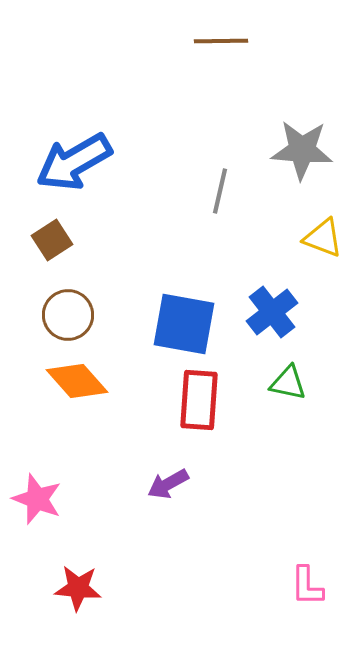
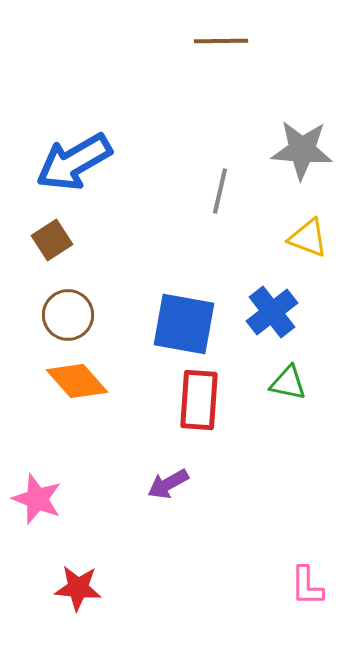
yellow triangle: moved 15 px left
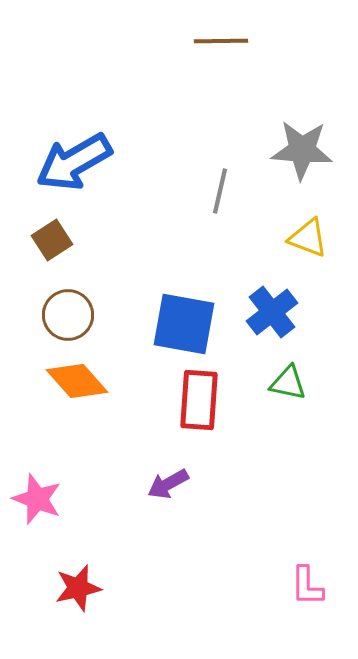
red star: rotated 18 degrees counterclockwise
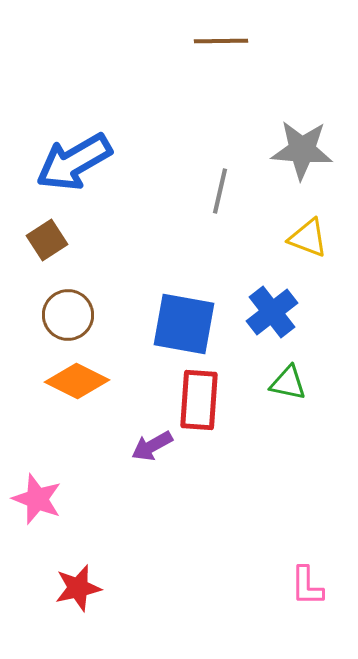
brown square: moved 5 px left
orange diamond: rotated 22 degrees counterclockwise
purple arrow: moved 16 px left, 38 px up
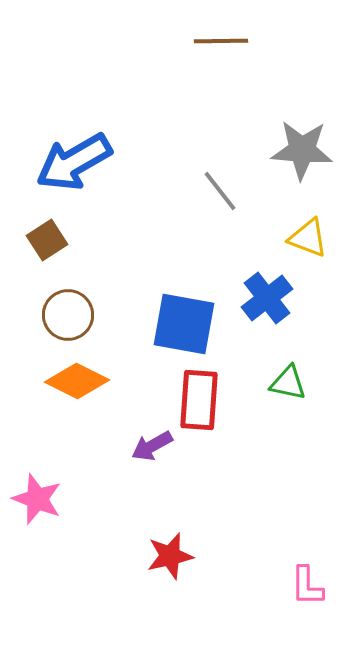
gray line: rotated 51 degrees counterclockwise
blue cross: moved 5 px left, 14 px up
red star: moved 92 px right, 32 px up
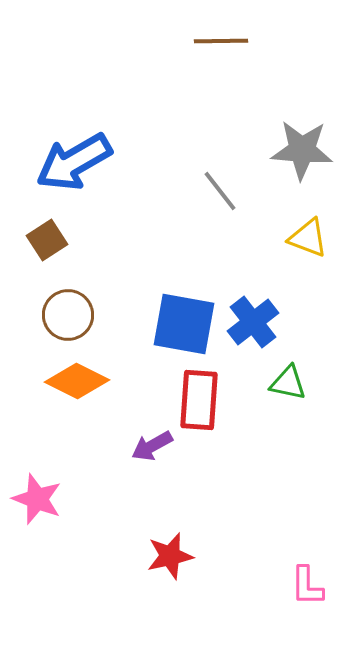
blue cross: moved 14 px left, 24 px down
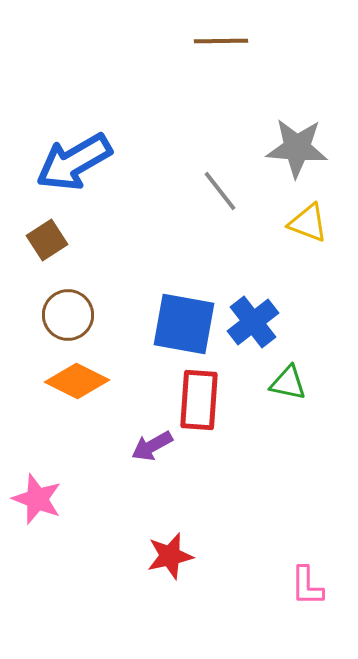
gray star: moved 5 px left, 2 px up
yellow triangle: moved 15 px up
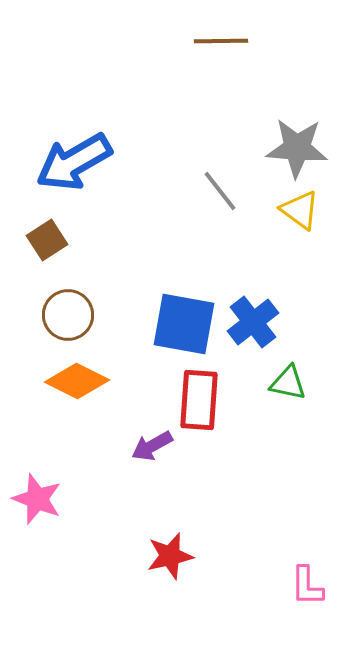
yellow triangle: moved 8 px left, 13 px up; rotated 15 degrees clockwise
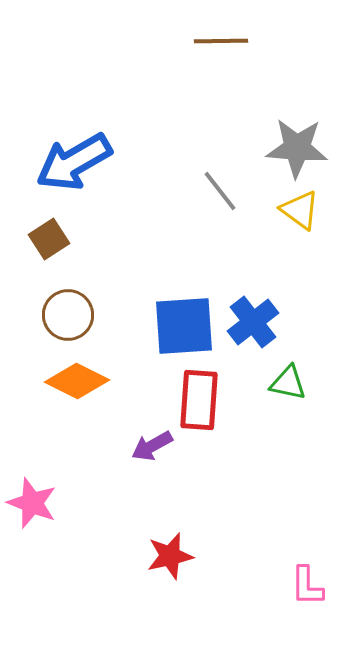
brown square: moved 2 px right, 1 px up
blue square: moved 2 px down; rotated 14 degrees counterclockwise
pink star: moved 5 px left, 4 px down
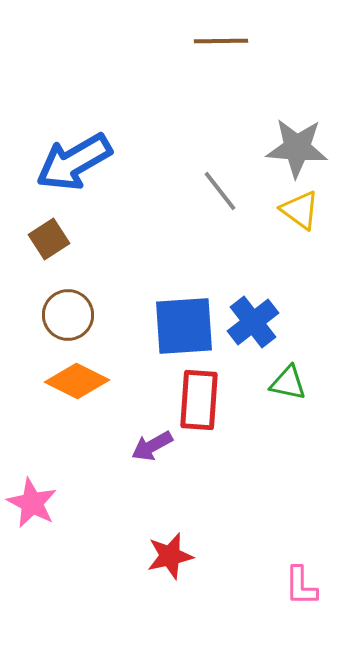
pink star: rotated 6 degrees clockwise
pink L-shape: moved 6 px left
